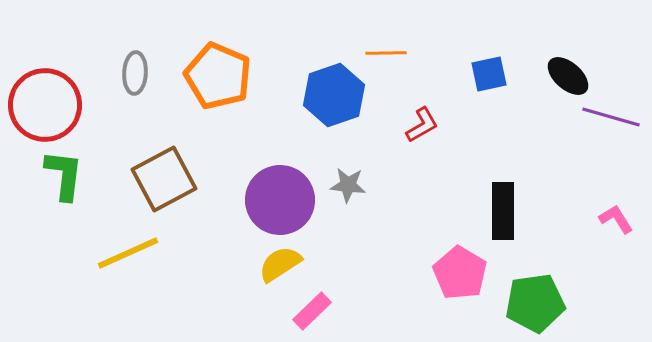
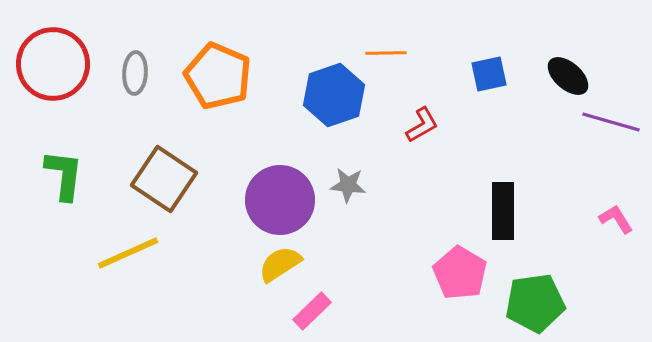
red circle: moved 8 px right, 41 px up
purple line: moved 5 px down
brown square: rotated 28 degrees counterclockwise
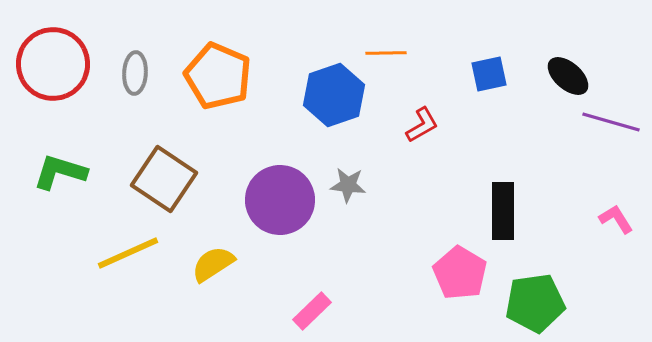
green L-shape: moved 4 px left, 3 px up; rotated 80 degrees counterclockwise
yellow semicircle: moved 67 px left
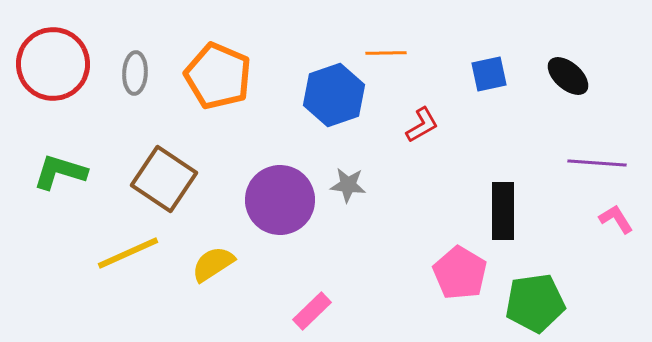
purple line: moved 14 px left, 41 px down; rotated 12 degrees counterclockwise
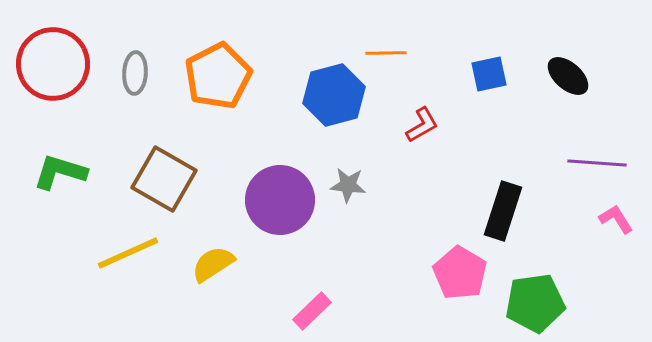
orange pentagon: rotated 22 degrees clockwise
blue hexagon: rotated 4 degrees clockwise
brown square: rotated 4 degrees counterclockwise
black rectangle: rotated 18 degrees clockwise
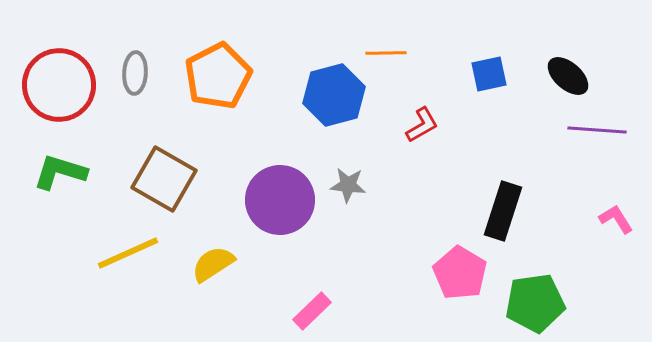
red circle: moved 6 px right, 21 px down
purple line: moved 33 px up
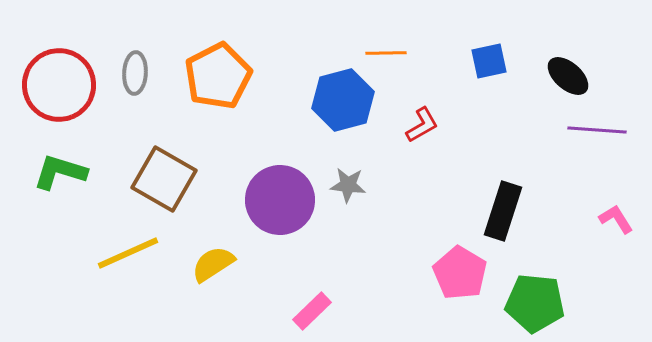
blue square: moved 13 px up
blue hexagon: moved 9 px right, 5 px down
green pentagon: rotated 14 degrees clockwise
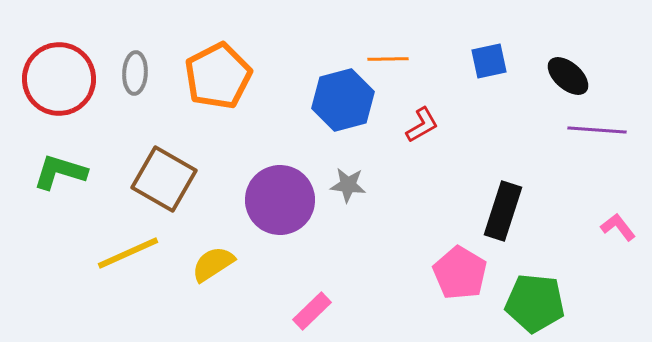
orange line: moved 2 px right, 6 px down
red circle: moved 6 px up
pink L-shape: moved 2 px right, 8 px down; rotated 6 degrees counterclockwise
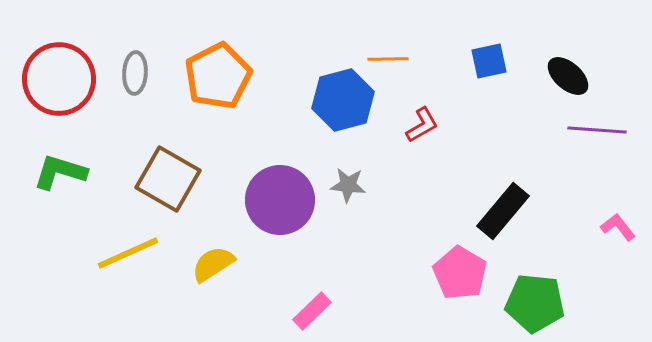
brown square: moved 4 px right
black rectangle: rotated 22 degrees clockwise
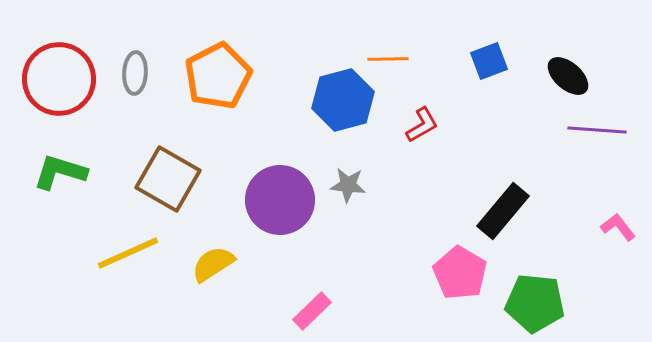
blue square: rotated 9 degrees counterclockwise
